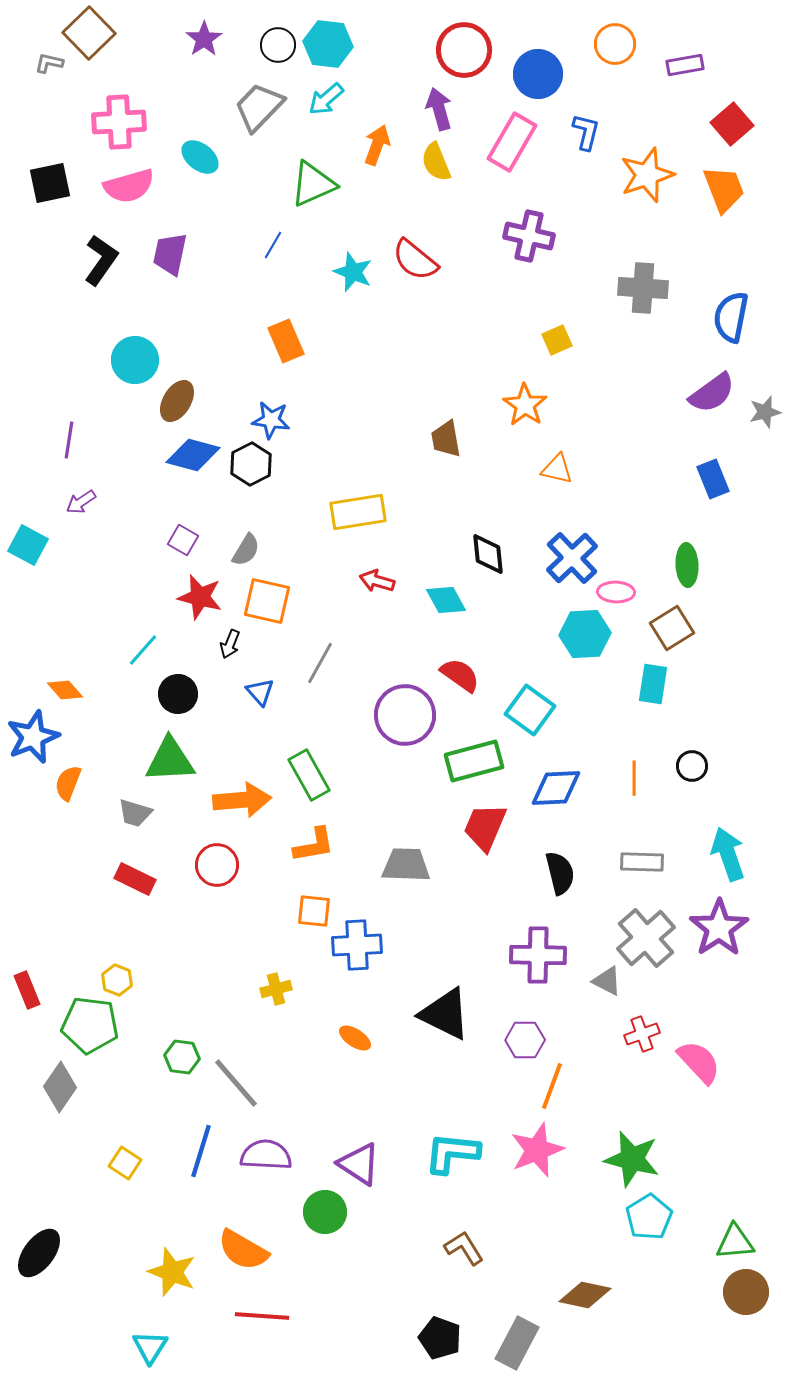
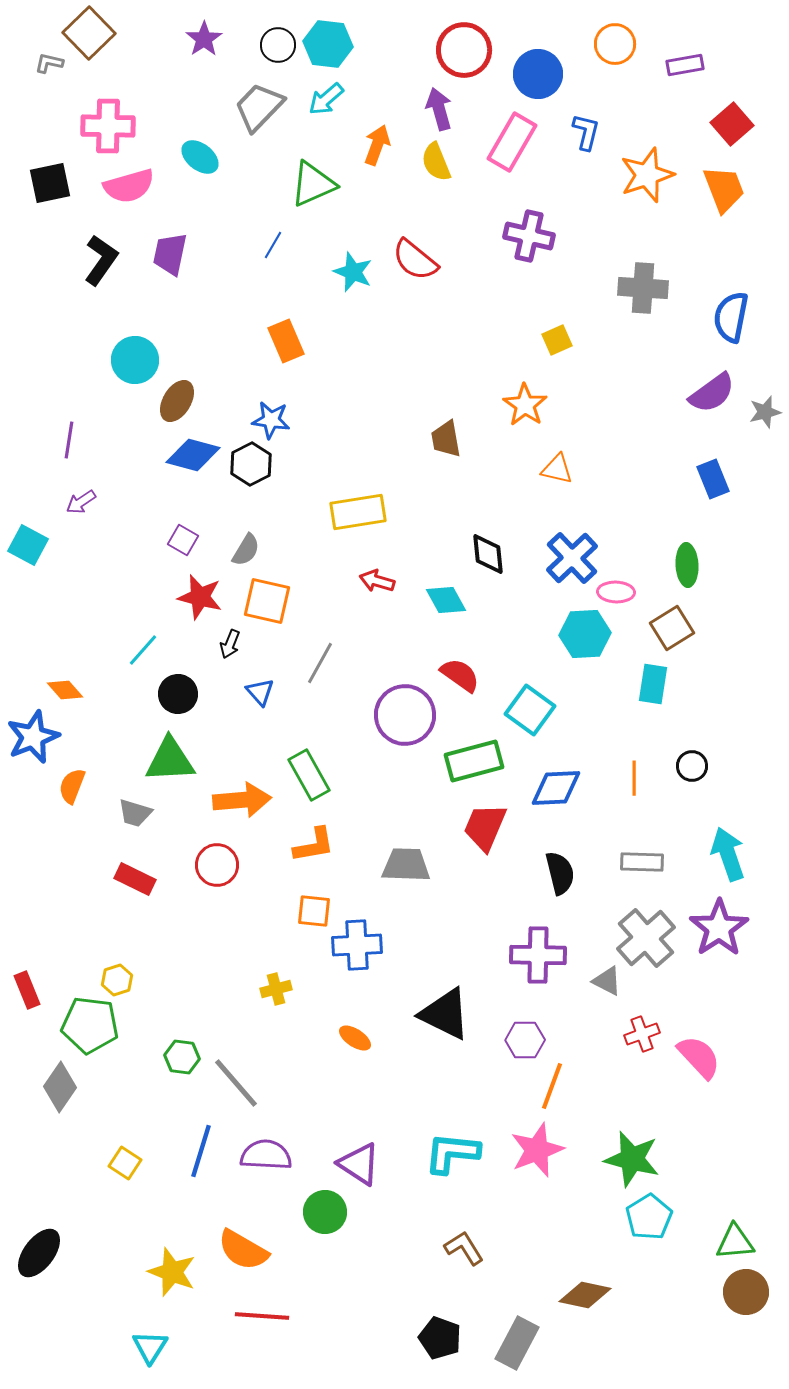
pink cross at (119, 122): moved 11 px left, 4 px down; rotated 4 degrees clockwise
orange semicircle at (68, 783): moved 4 px right, 3 px down
yellow hexagon at (117, 980): rotated 20 degrees clockwise
pink semicircle at (699, 1062): moved 5 px up
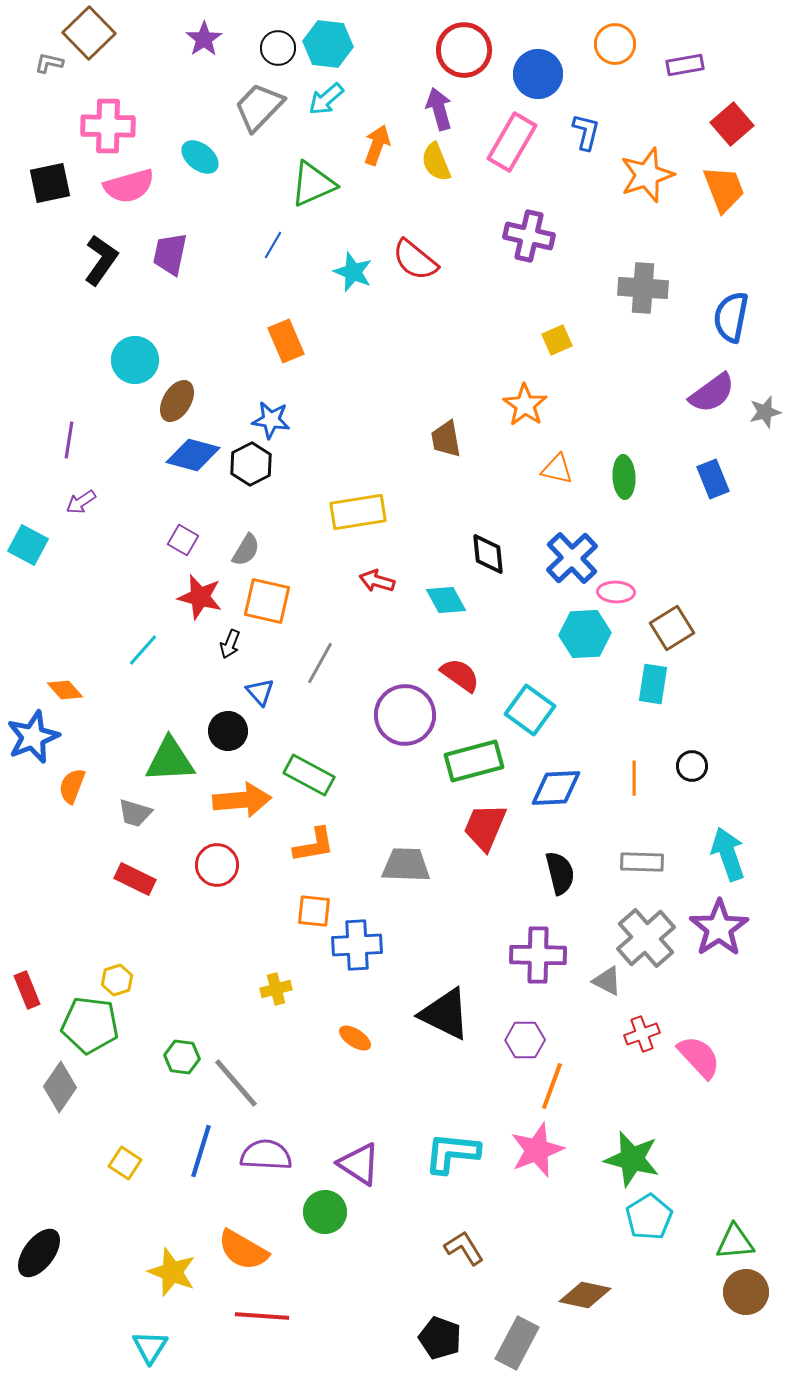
black circle at (278, 45): moved 3 px down
green ellipse at (687, 565): moved 63 px left, 88 px up
black circle at (178, 694): moved 50 px right, 37 px down
green rectangle at (309, 775): rotated 33 degrees counterclockwise
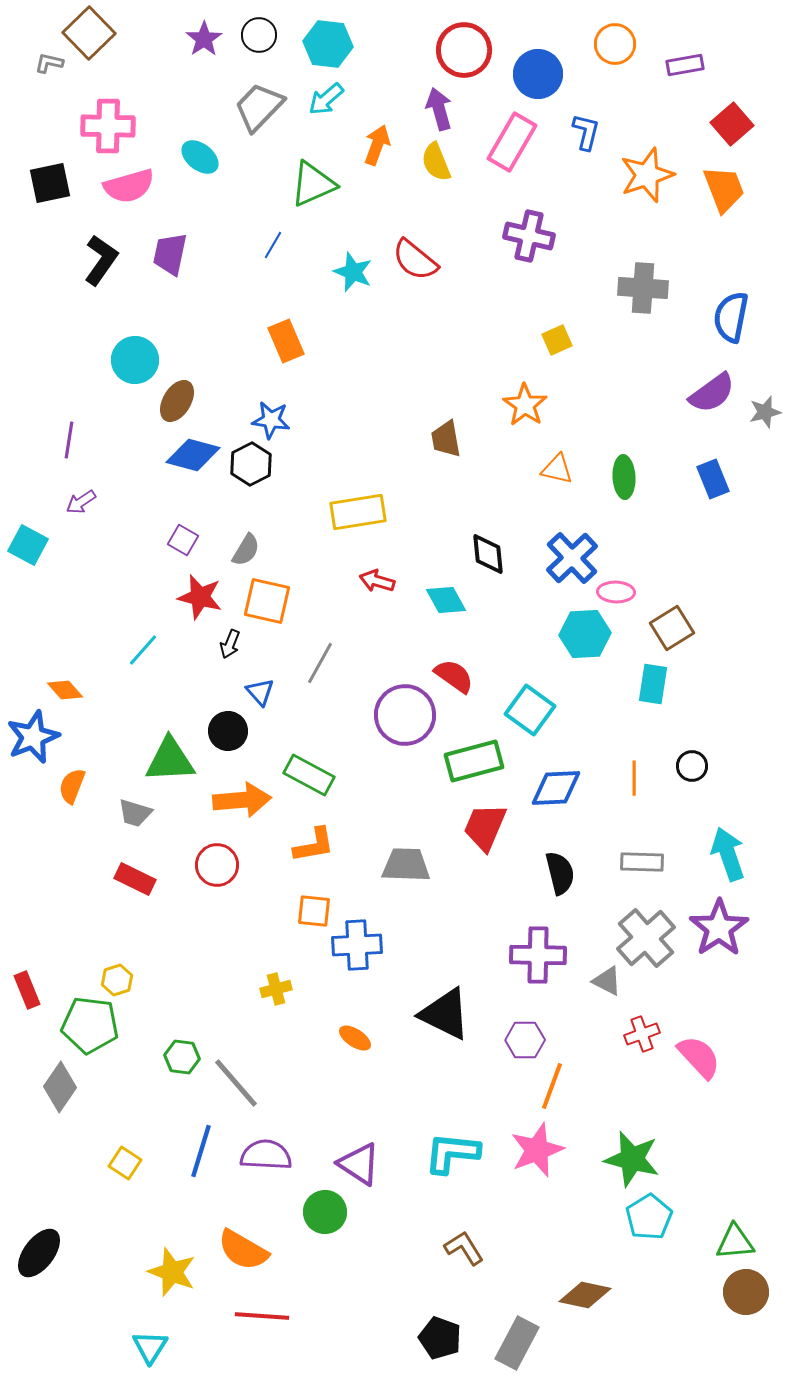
black circle at (278, 48): moved 19 px left, 13 px up
red semicircle at (460, 675): moved 6 px left, 1 px down
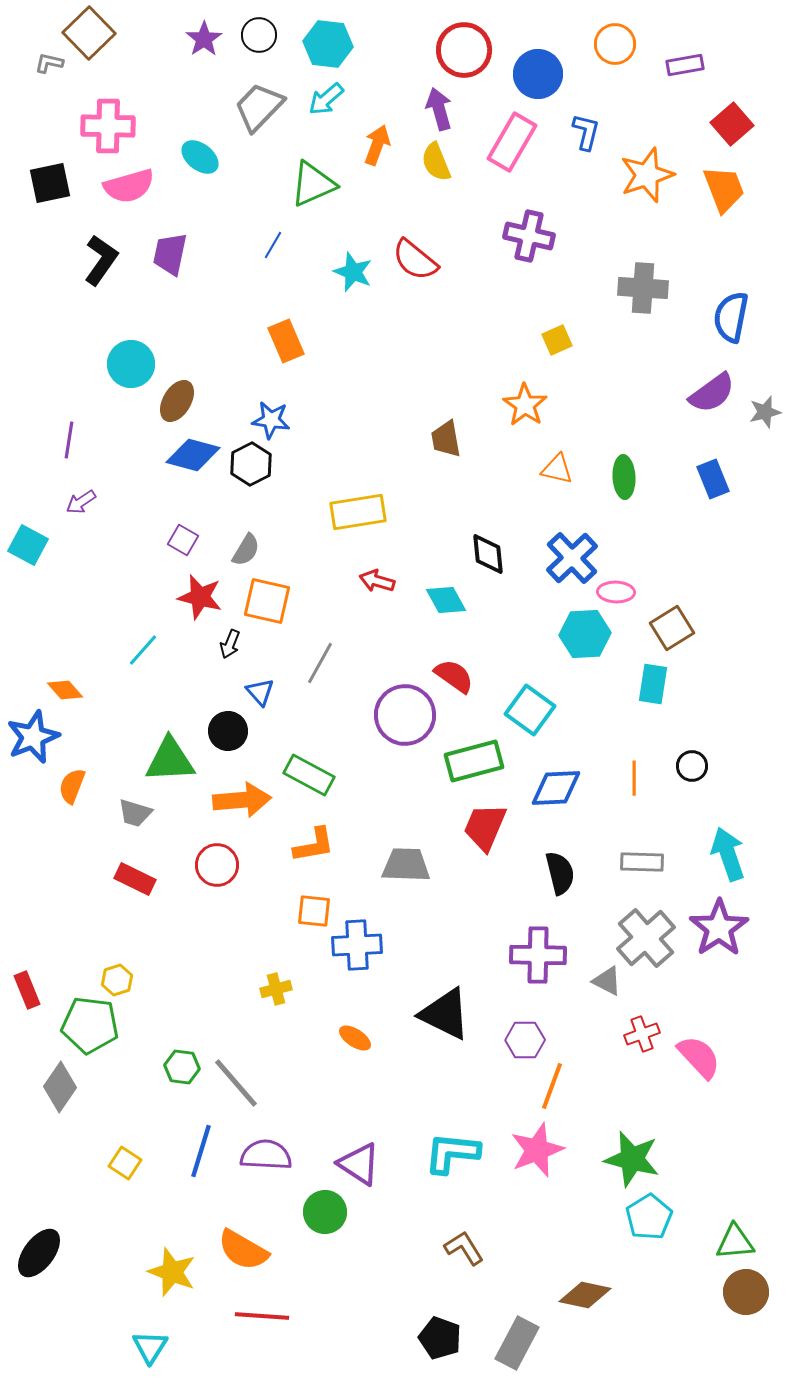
cyan circle at (135, 360): moved 4 px left, 4 px down
green hexagon at (182, 1057): moved 10 px down
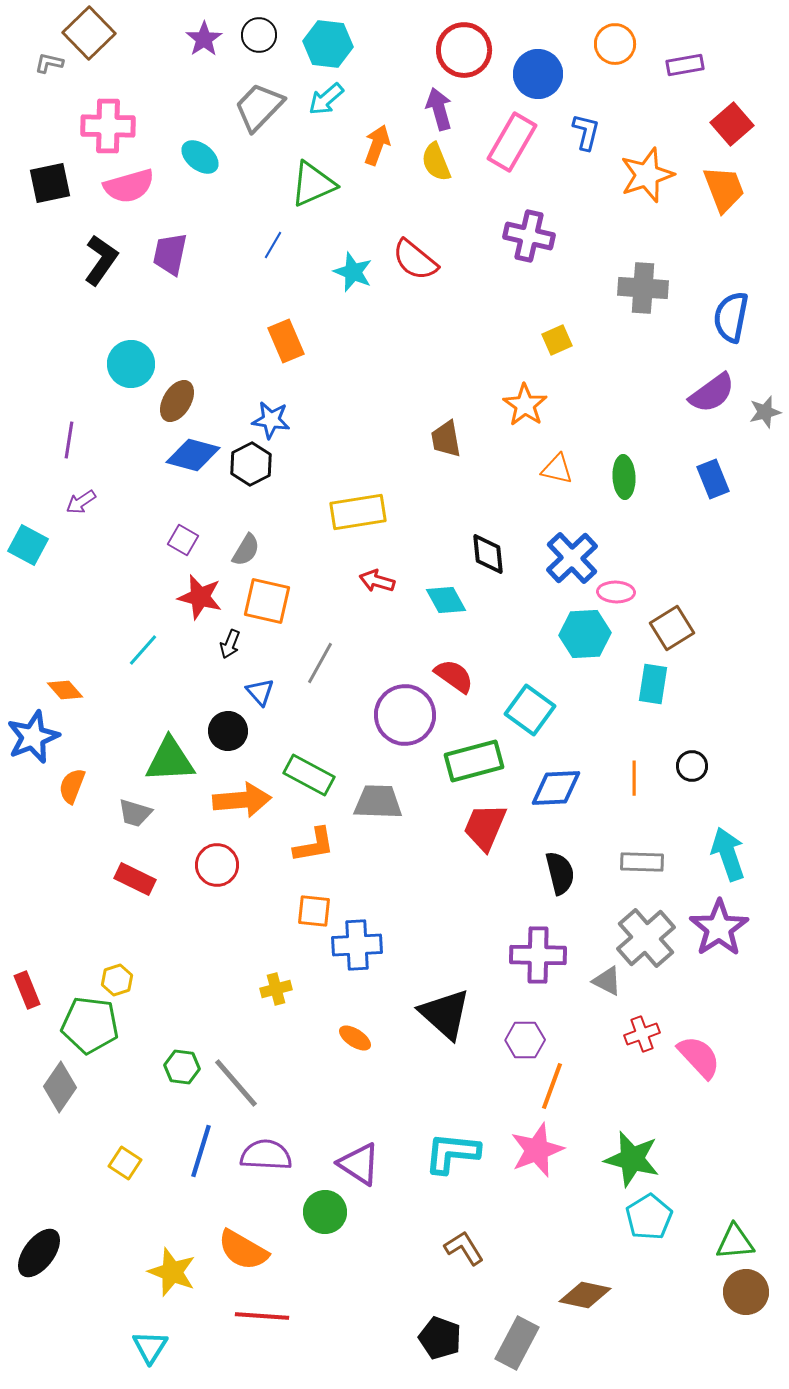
gray trapezoid at (406, 865): moved 28 px left, 63 px up
black triangle at (445, 1014): rotated 16 degrees clockwise
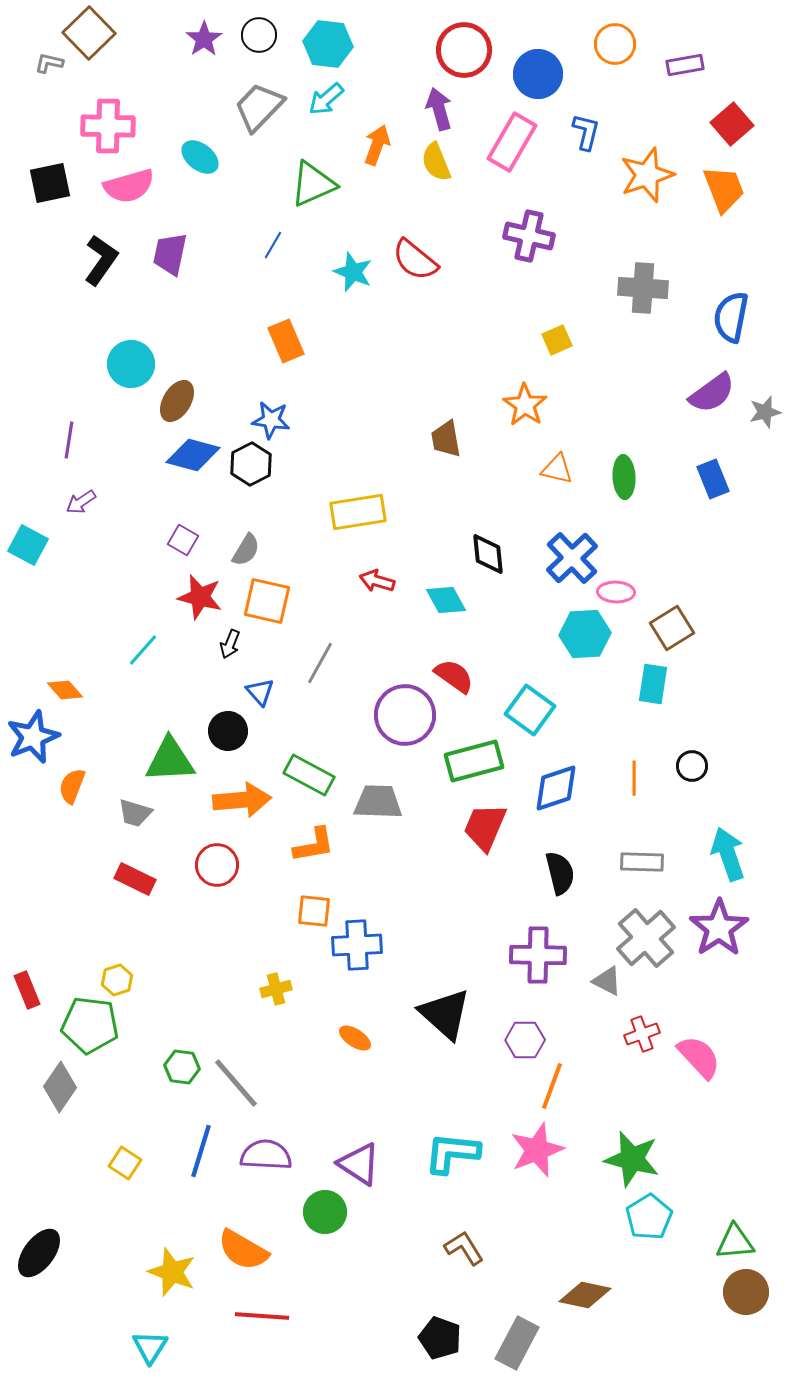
blue diamond at (556, 788): rotated 16 degrees counterclockwise
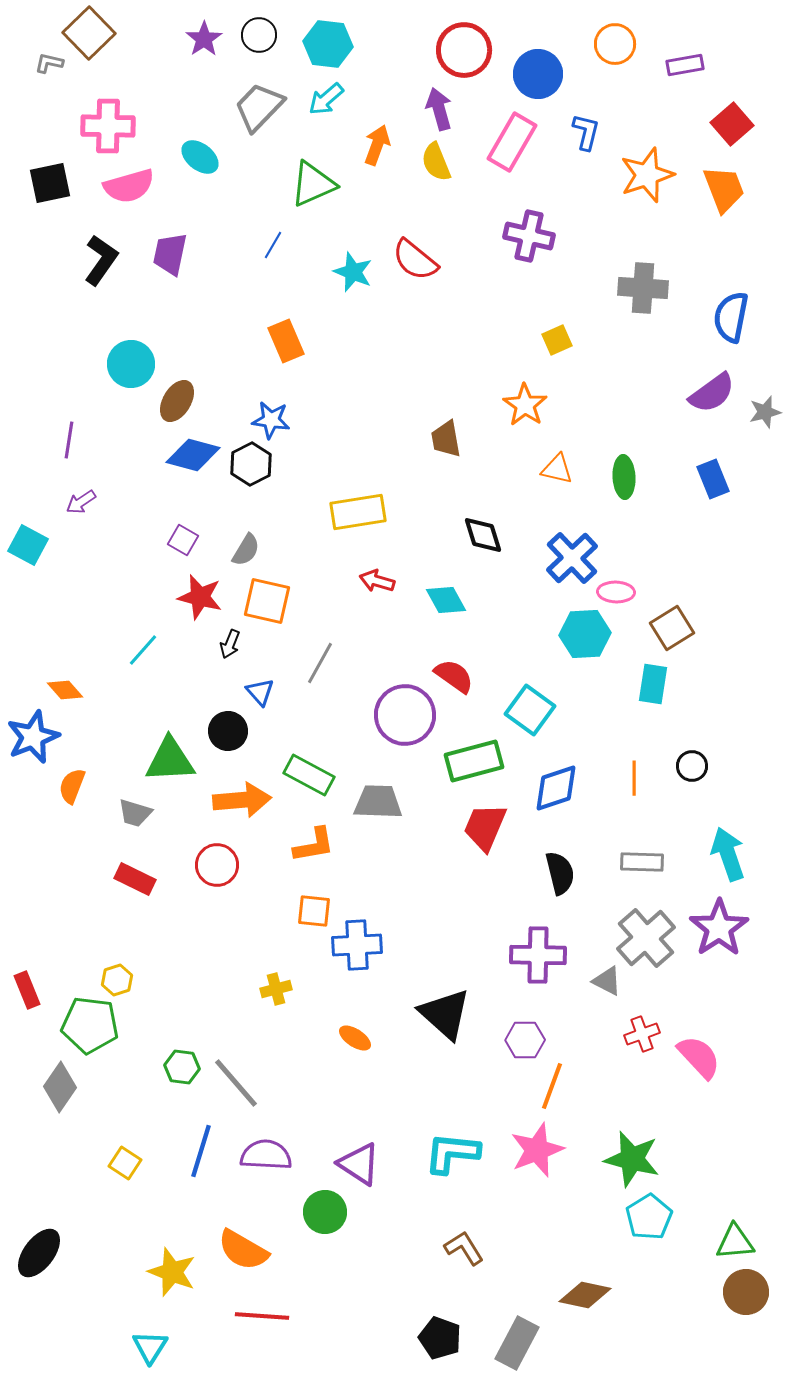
black diamond at (488, 554): moved 5 px left, 19 px up; rotated 12 degrees counterclockwise
